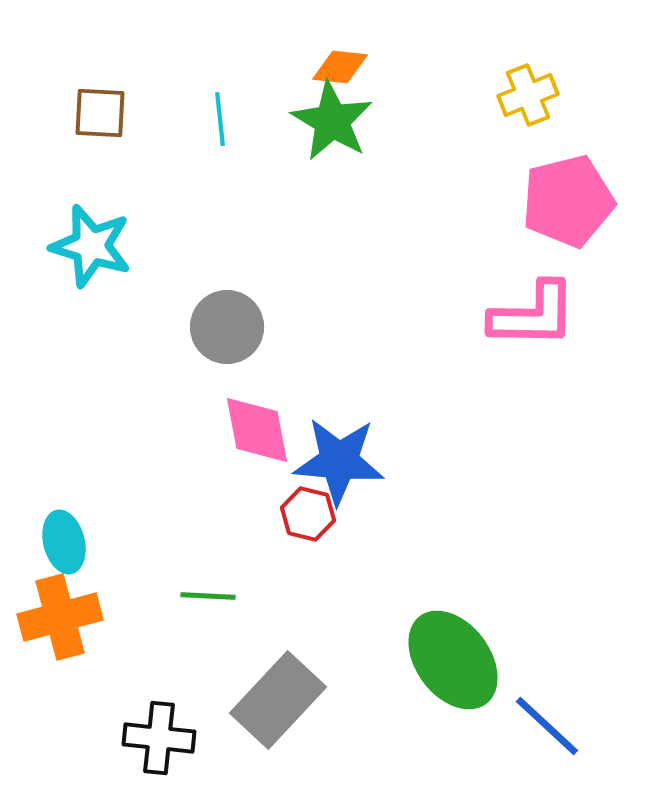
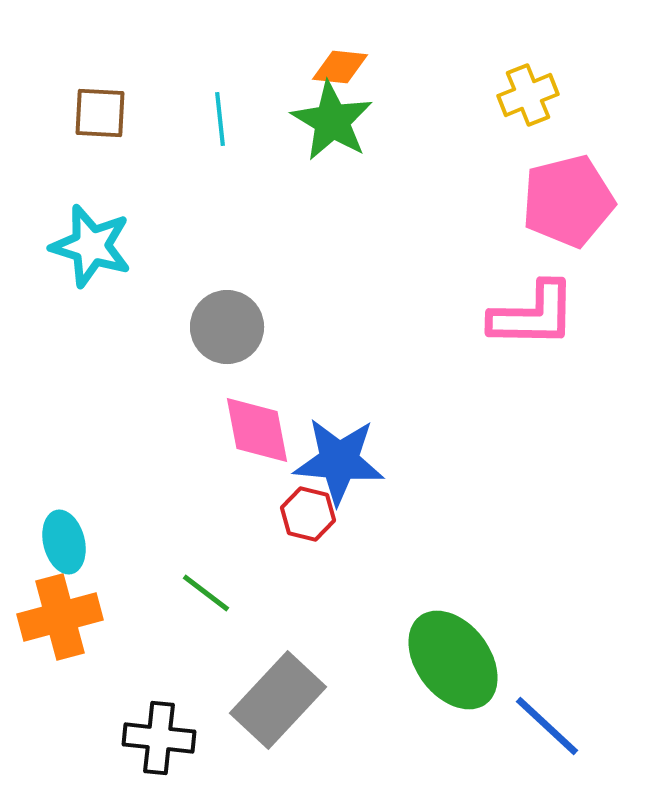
green line: moved 2 px left, 3 px up; rotated 34 degrees clockwise
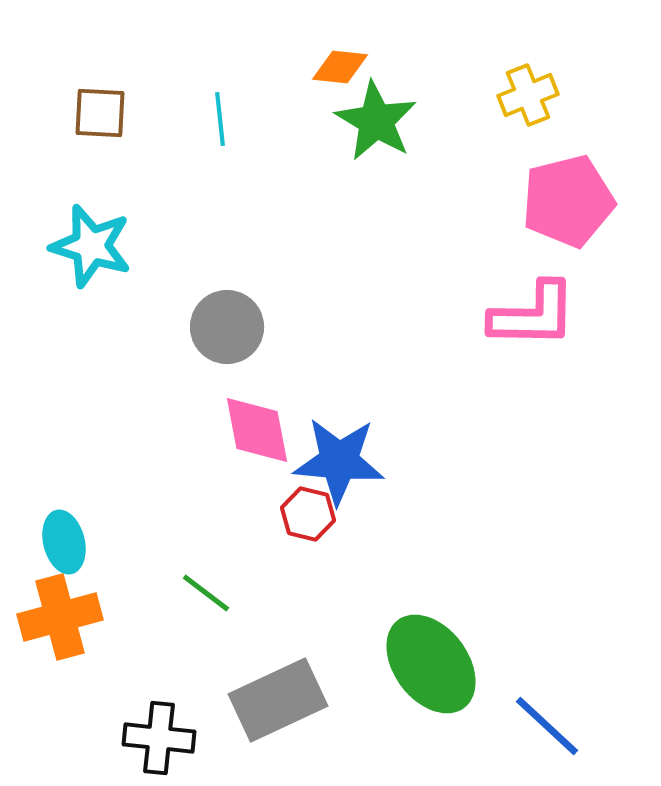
green star: moved 44 px right
green ellipse: moved 22 px left, 4 px down
gray rectangle: rotated 22 degrees clockwise
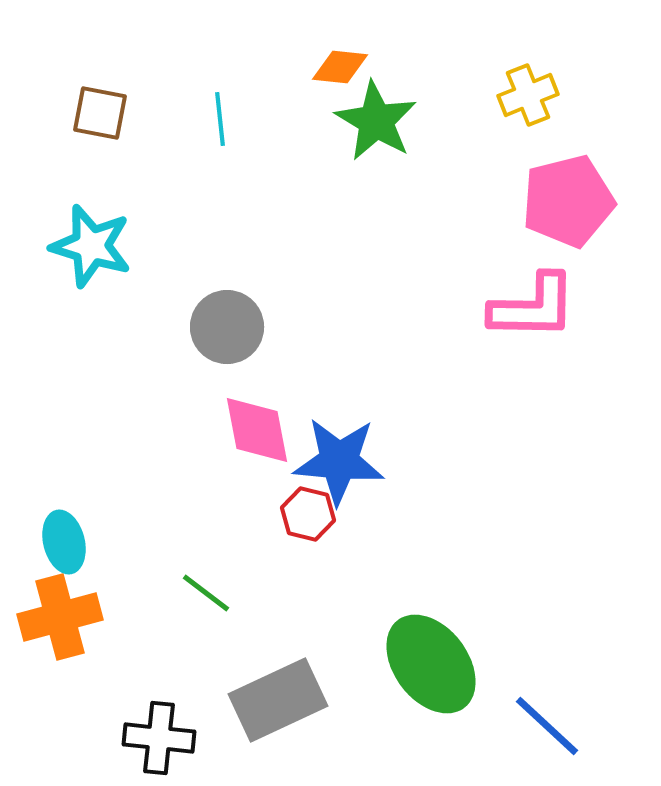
brown square: rotated 8 degrees clockwise
pink L-shape: moved 8 px up
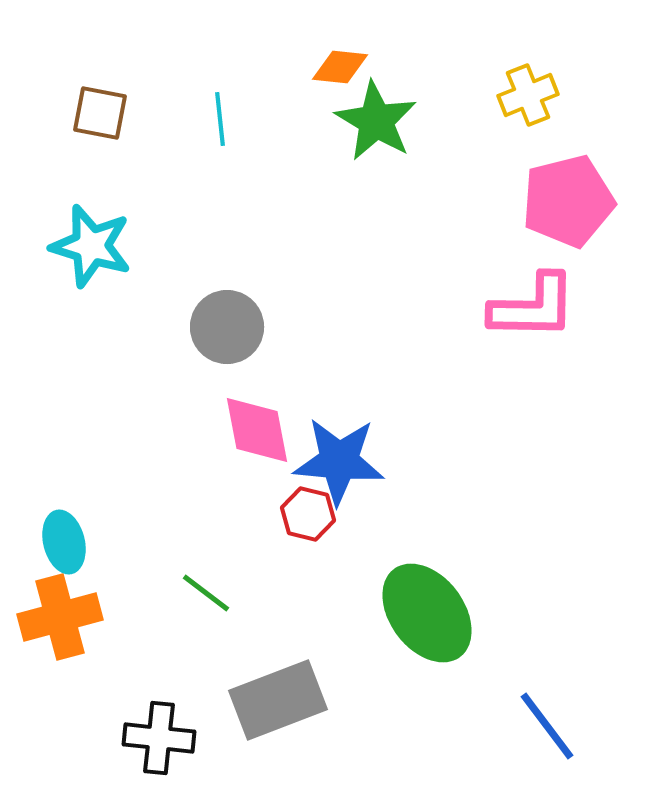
green ellipse: moved 4 px left, 51 px up
gray rectangle: rotated 4 degrees clockwise
blue line: rotated 10 degrees clockwise
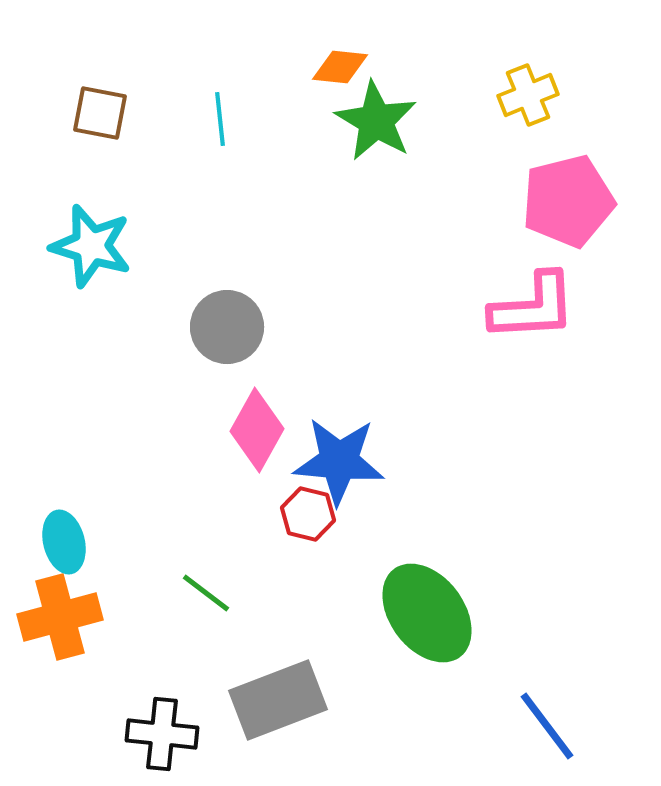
pink L-shape: rotated 4 degrees counterclockwise
pink diamond: rotated 40 degrees clockwise
black cross: moved 3 px right, 4 px up
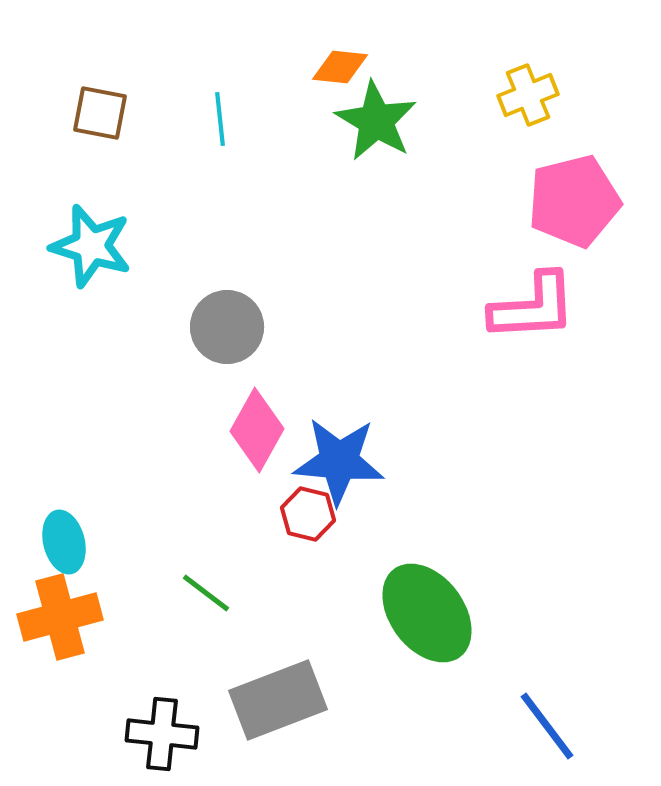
pink pentagon: moved 6 px right
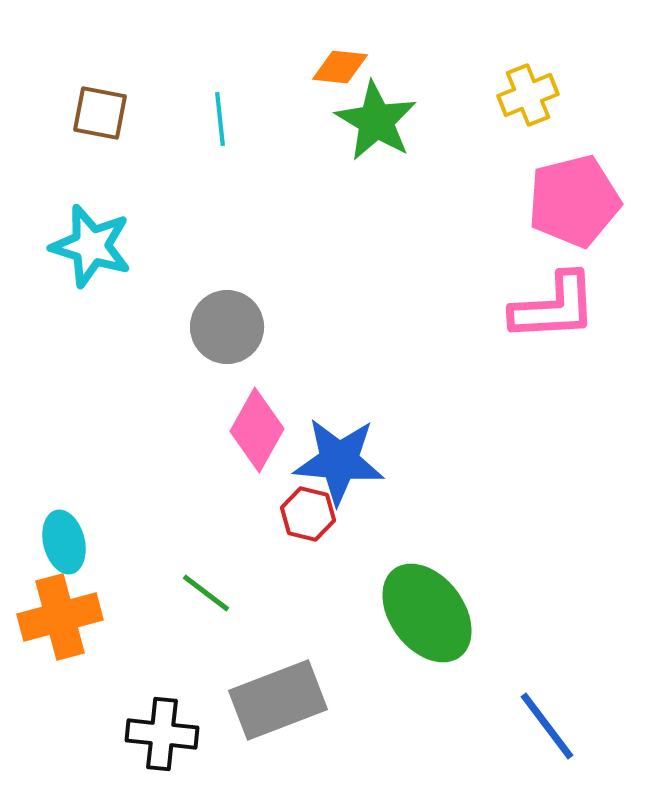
pink L-shape: moved 21 px right
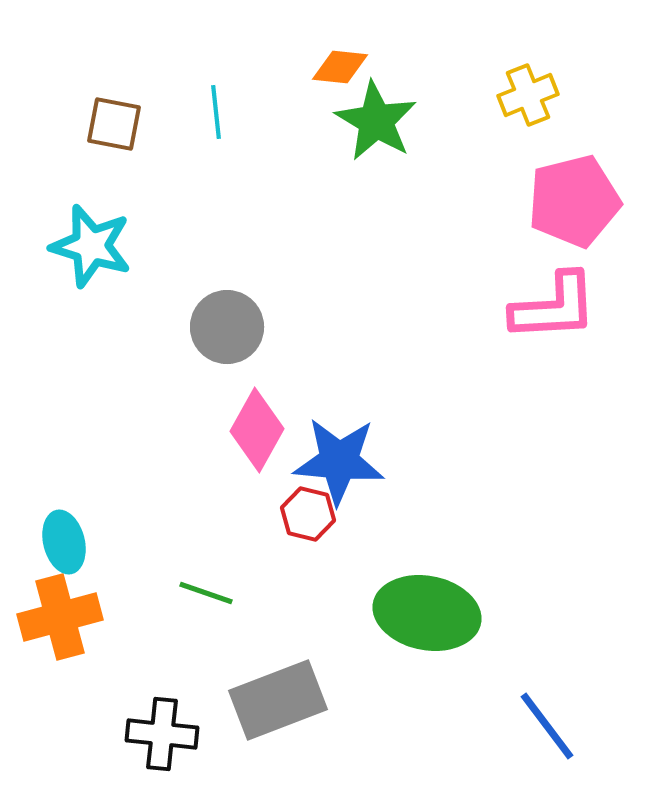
brown square: moved 14 px right, 11 px down
cyan line: moved 4 px left, 7 px up
green line: rotated 18 degrees counterclockwise
green ellipse: rotated 42 degrees counterclockwise
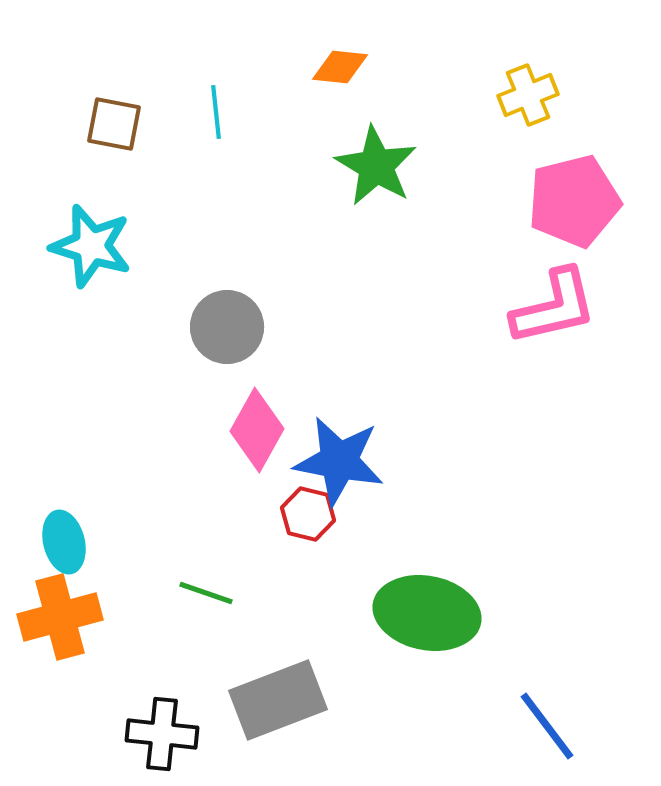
green star: moved 45 px down
pink L-shape: rotated 10 degrees counterclockwise
blue star: rotated 6 degrees clockwise
